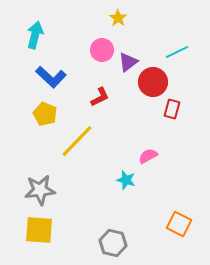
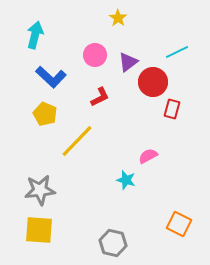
pink circle: moved 7 px left, 5 px down
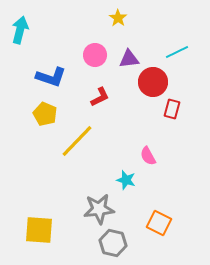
cyan arrow: moved 15 px left, 5 px up
purple triangle: moved 1 px right, 3 px up; rotated 30 degrees clockwise
blue L-shape: rotated 24 degrees counterclockwise
pink semicircle: rotated 90 degrees counterclockwise
gray star: moved 59 px right, 19 px down
orange square: moved 20 px left, 1 px up
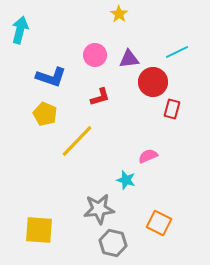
yellow star: moved 1 px right, 4 px up
red L-shape: rotated 10 degrees clockwise
pink semicircle: rotated 96 degrees clockwise
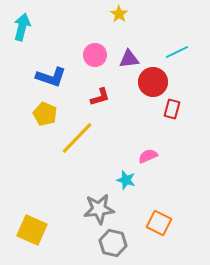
cyan arrow: moved 2 px right, 3 px up
yellow line: moved 3 px up
yellow square: moved 7 px left; rotated 20 degrees clockwise
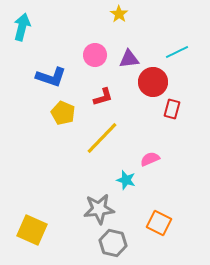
red L-shape: moved 3 px right
yellow pentagon: moved 18 px right, 1 px up
yellow line: moved 25 px right
pink semicircle: moved 2 px right, 3 px down
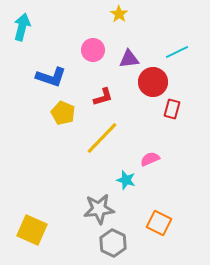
pink circle: moved 2 px left, 5 px up
gray hexagon: rotated 12 degrees clockwise
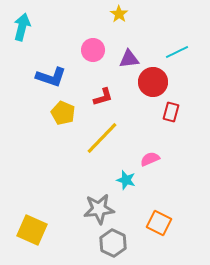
red rectangle: moved 1 px left, 3 px down
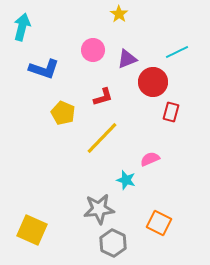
purple triangle: moved 2 px left; rotated 15 degrees counterclockwise
blue L-shape: moved 7 px left, 8 px up
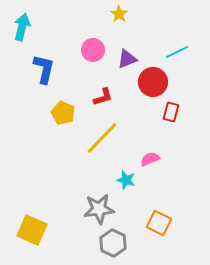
blue L-shape: rotated 96 degrees counterclockwise
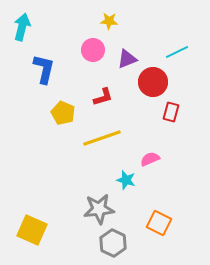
yellow star: moved 10 px left, 7 px down; rotated 30 degrees counterclockwise
yellow line: rotated 27 degrees clockwise
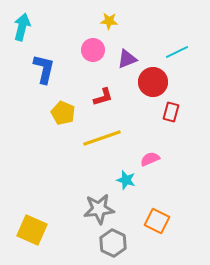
orange square: moved 2 px left, 2 px up
